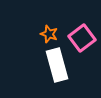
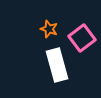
orange star: moved 5 px up
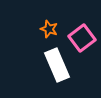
white rectangle: rotated 8 degrees counterclockwise
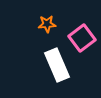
orange star: moved 2 px left, 5 px up; rotated 24 degrees counterclockwise
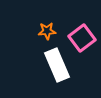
orange star: moved 7 px down
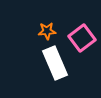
white rectangle: moved 2 px left, 2 px up
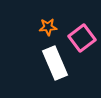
orange star: moved 1 px right, 4 px up
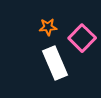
pink square: rotated 8 degrees counterclockwise
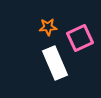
pink square: moved 2 px left; rotated 20 degrees clockwise
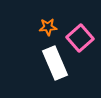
pink square: rotated 16 degrees counterclockwise
